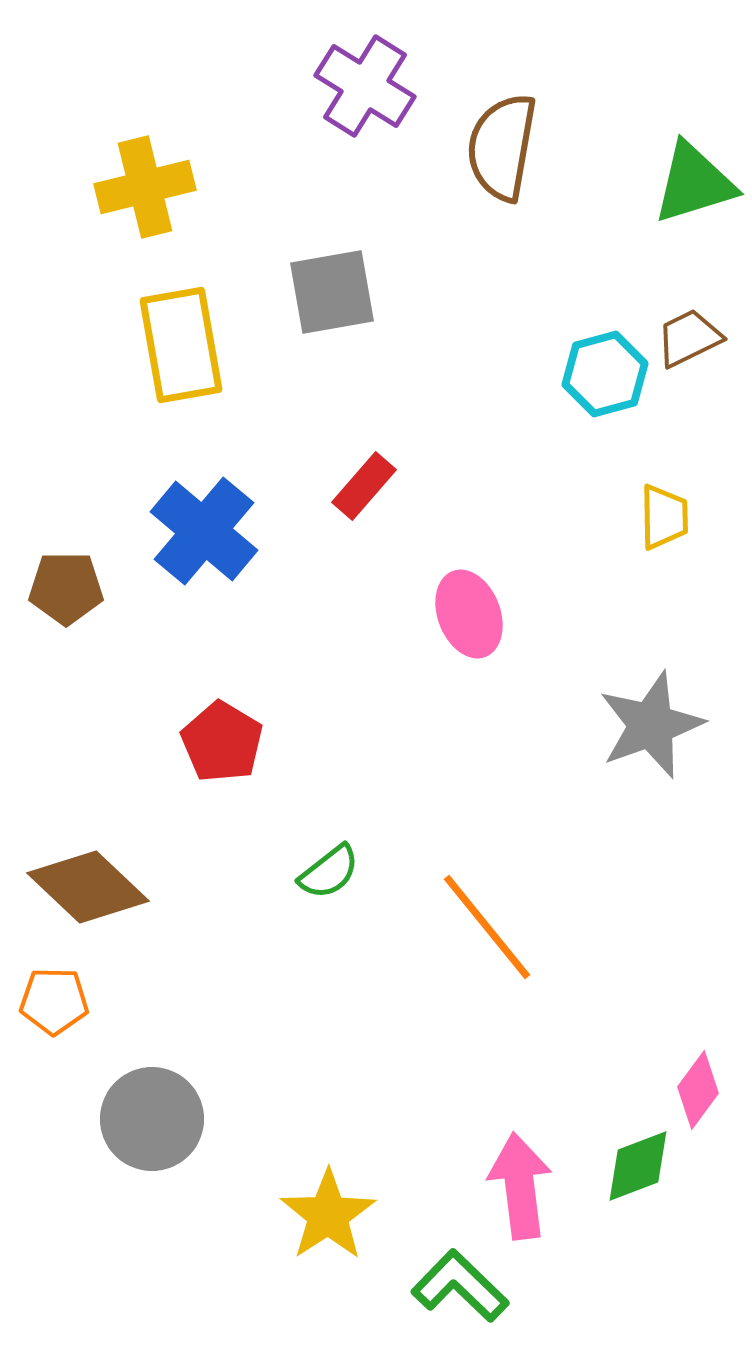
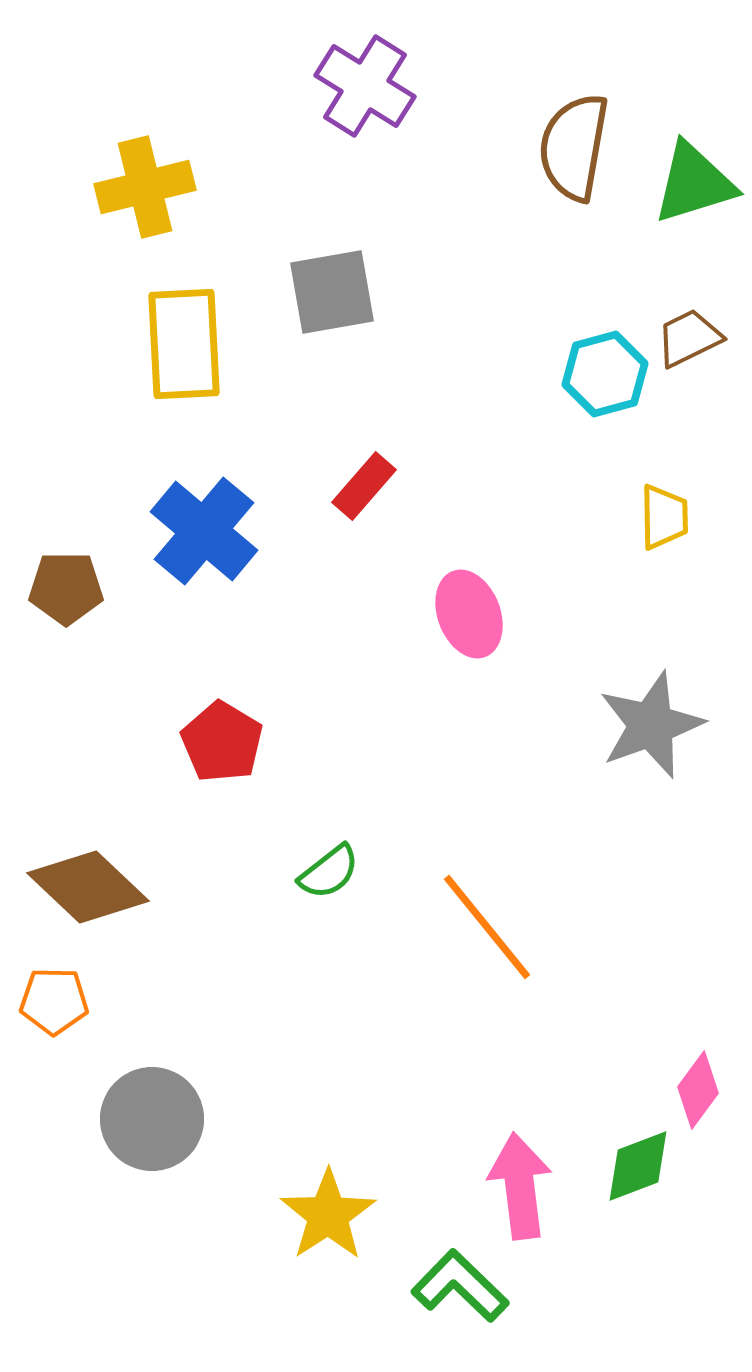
brown semicircle: moved 72 px right
yellow rectangle: moved 3 px right, 1 px up; rotated 7 degrees clockwise
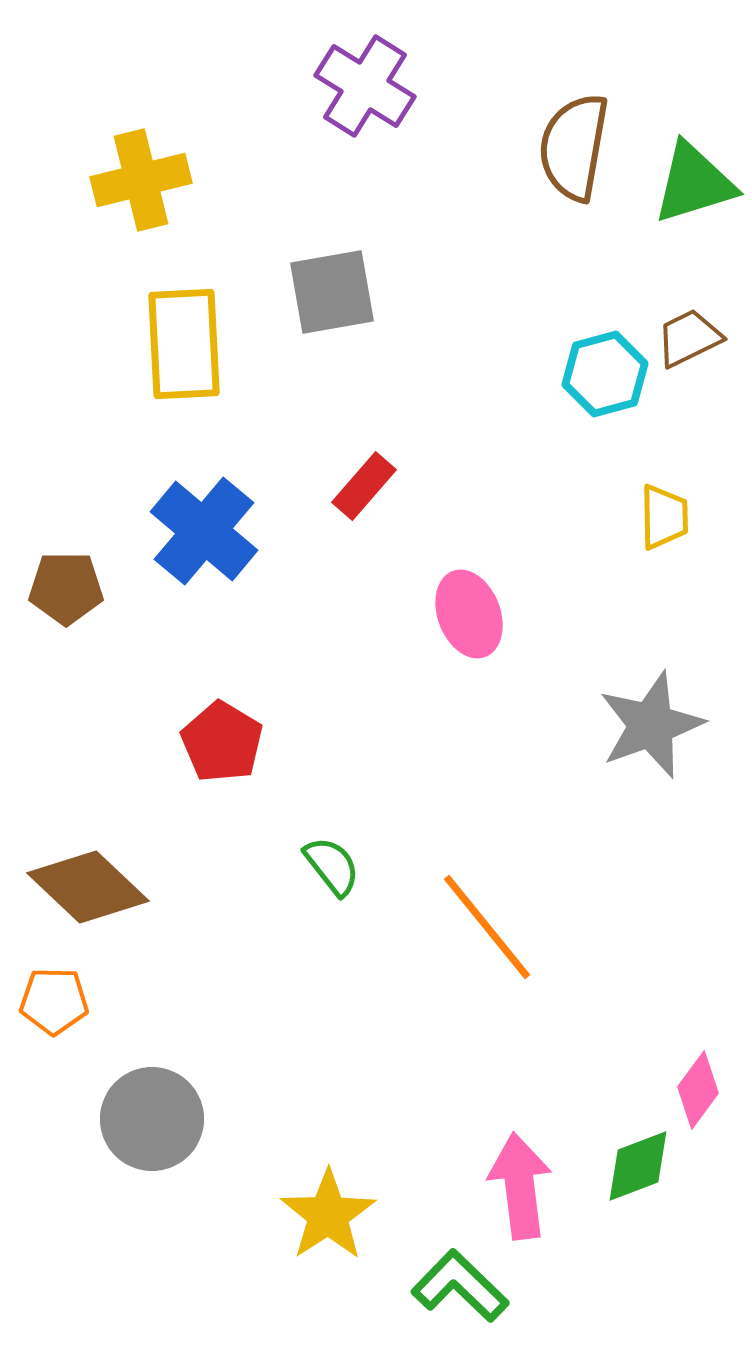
yellow cross: moved 4 px left, 7 px up
green semicircle: moved 3 px right, 6 px up; rotated 90 degrees counterclockwise
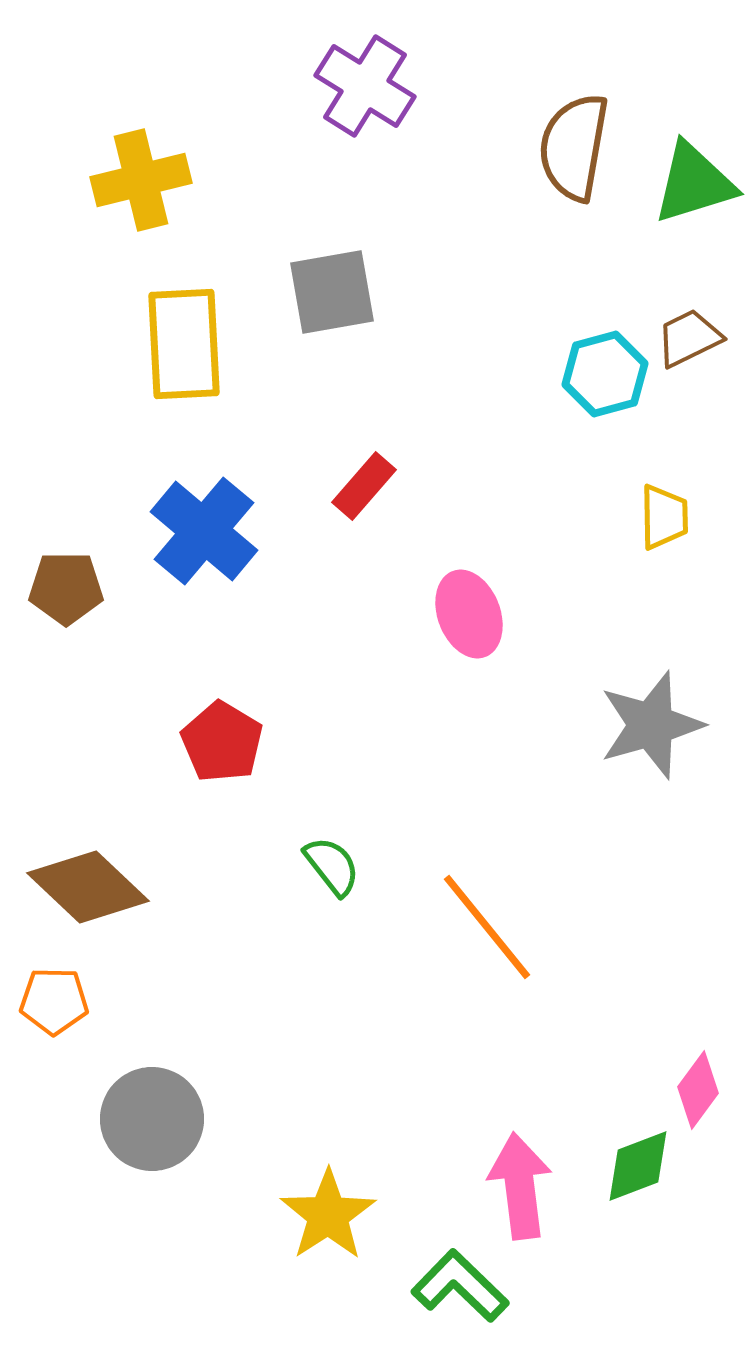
gray star: rotated 4 degrees clockwise
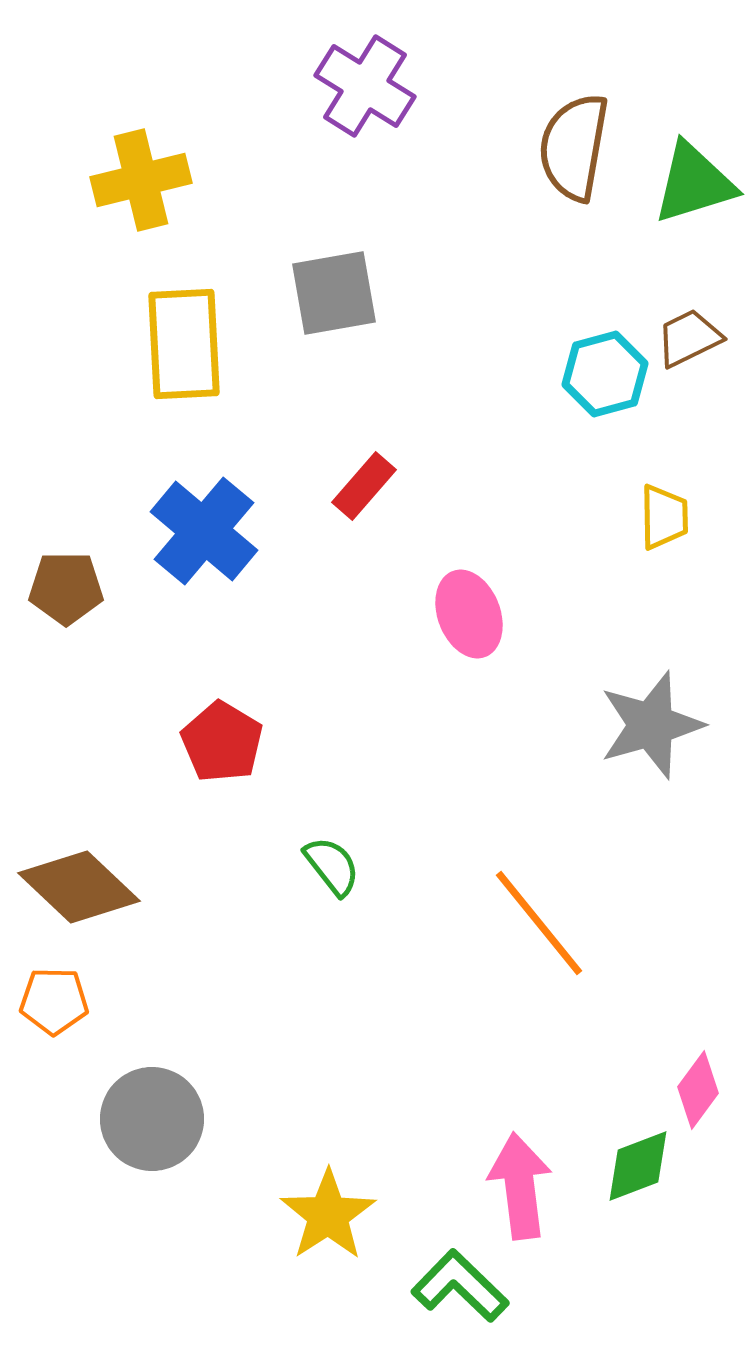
gray square: moved 2 px right, 1 px down
brown diamond: moved 9 px left
orange line: moved 52 px right, 4 px up
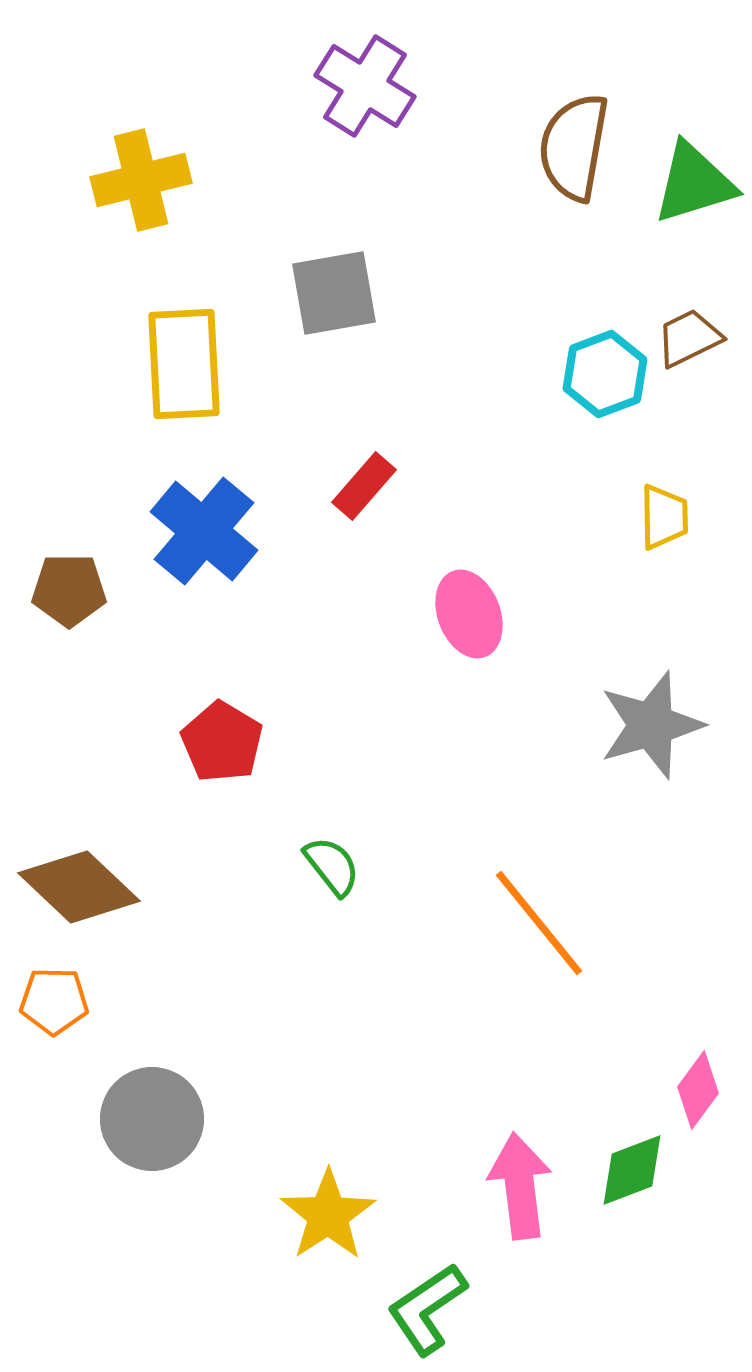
yellow rectangle: moved 20 px down
cyan hexagon: rotated 6 degrees counterclockwise
brown pentagon: moved 3 px right, 2 px down
green diamond: moved 6 px left, 4 px down
green L-shape: moved 33 px left, 23 px down; rotated 78 degrees counterclockwise
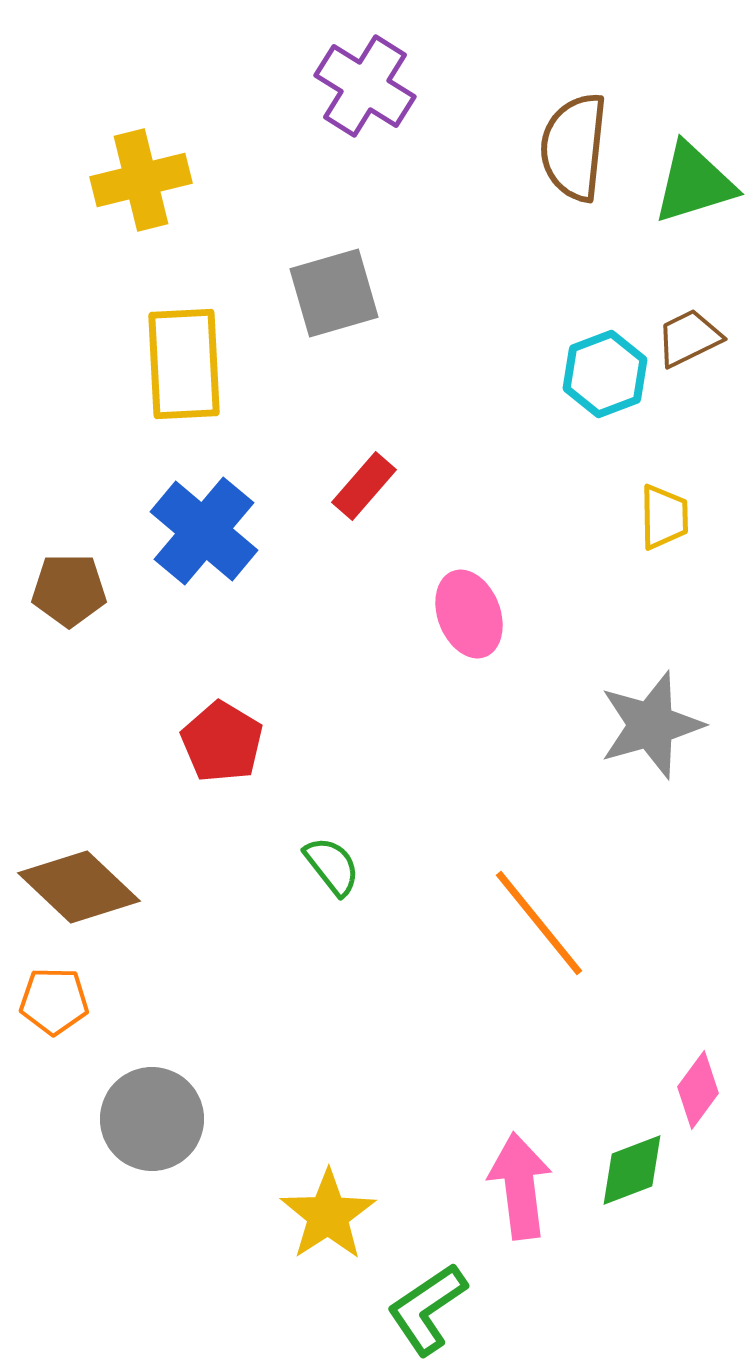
brown semicircle: rotated 4 degrees counterclockwise
gray square: rotated 6 degrees counterclockwise
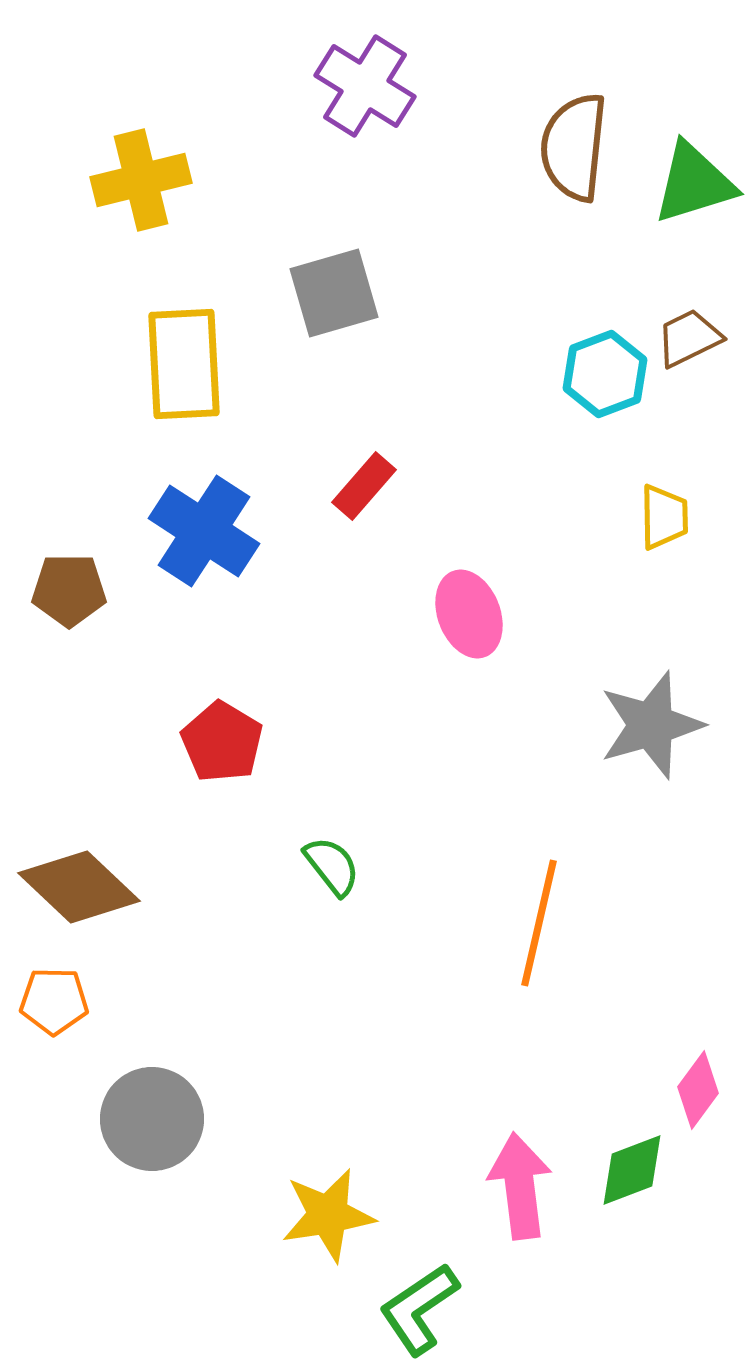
blue cross: rotated 7 degrees counterclockwise
orange line: rotated 52 degrees clockwise
yellow star: rotated 24 degrees clockwise
green L-shape: moved 8 px left
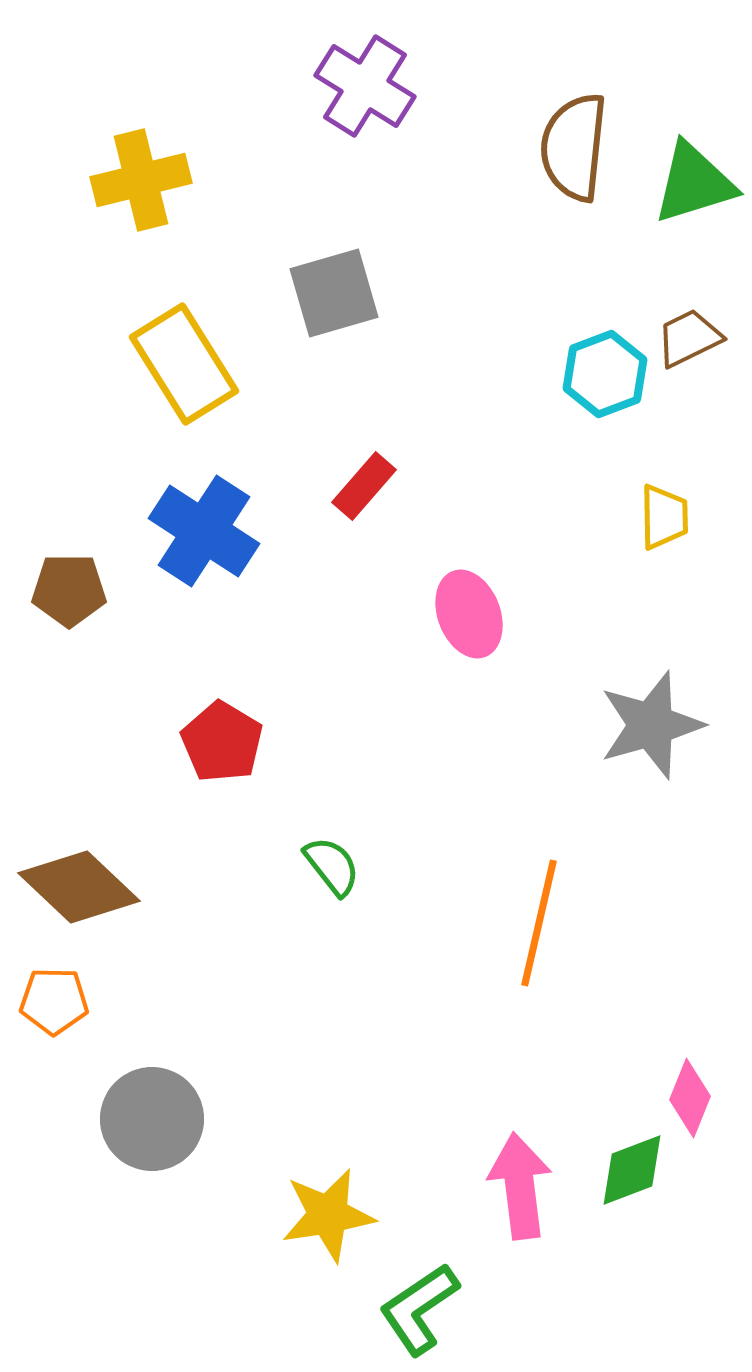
yellow rectangle: rotated 29 degrees counterclockwise
pink diamond: moved 8 px left, 8 px down; rotated 14 degrees counterclockwise
